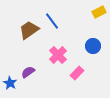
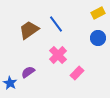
yellow rectangle: moved 1 px left, 1 px down
blue line: moved 4 px right, 3 px down
blue circle: moved 5 px right, 8 px up
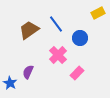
blue circle: moved 18 px left
purple semicircle: rotated 32 degrees counterclockwise
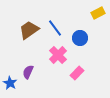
blue line: moved 1 px left, 4 px down
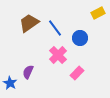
brown trapezoid: moved 7 px up
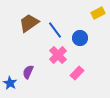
blue line: moved 2 px down
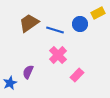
blue line: rotated 36 degrees counterclockwise
blue circle: moved 14 px up
pink rectangle: moved 2 px down
blue star: rotated 16 degrees clockwise
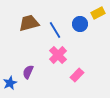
brown trapezoid: rotated 20 degrees clockwise
blue line: rotated 42 degrees clockwise
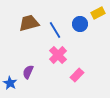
blue star: rotated 16 degrees counterclockwise
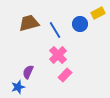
pink rectangle: moved 12 px left
blue star: moved 8 px right, 4 px down; rotated 24 degrees clockwise
